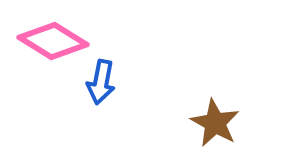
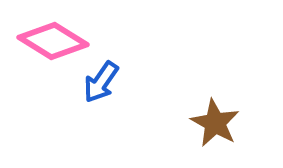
blue arrow: rotated 24 degrees clockwise
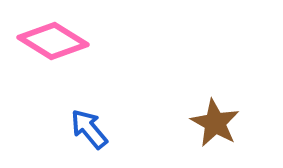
blue arrow: moved 12 px left, 47 px down; rotated 105 degrees clockwise
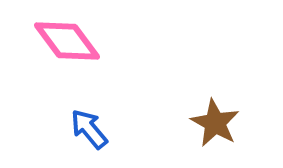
pink diamond: moved 14 px right; rotated 22 degrees clockwise
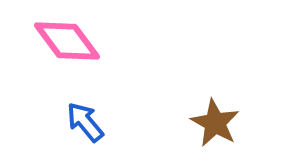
blue arrow: moved 4 px left, 7 px up
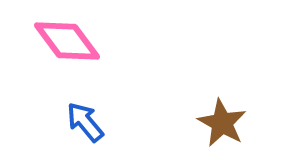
brown star: moved 7 px right
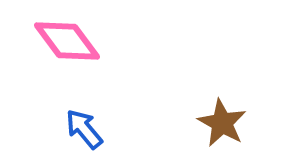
blue arrow: moved 1 px left, 7 px down
